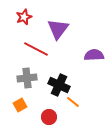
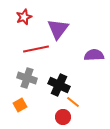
red line: rotated 40 degrees counterclockwise
gray cross: rotated 24 degrees clockwise
red circle: moved 14 px right
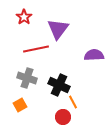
red star: rotated 14 degrees counterclockwise
orange line: rotated 24 degrees clockwise
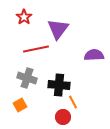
black cross: rotated 20 degrees counterclockwise
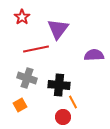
red star: moved 2 px left
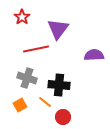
orange line: moved 28 px left; rotated 24 degrees counterclockwise
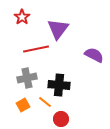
purple semicircle: rotated 30 degrees clockwise
gray cross: rotated 30 degrees counterclockwise
orange square: moved 3 px right
red circle: moved 2 px left, 2 px down
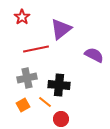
purple triangle: moved 3 px right; rotated 15 degrees clockwise
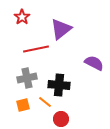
purple semicircle: moved 8 px down
orange square: rotated 16 degrees clockwise
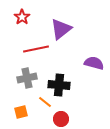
purple semicircle: rotated 12 degrees counterclockwise
orange square: moved 2 px left, 7 px down
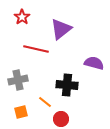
red line: rotated 25 degrees clockwise
gray cross: moved 9 px left, 2 px down
black cross: moved 8 px right
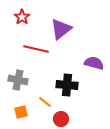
gray cross: rotated 24 degrees clockwise
